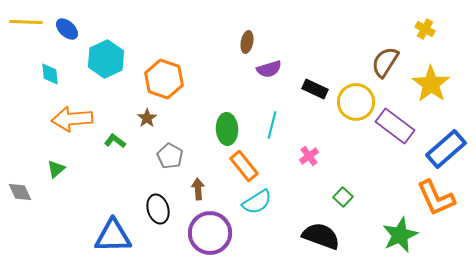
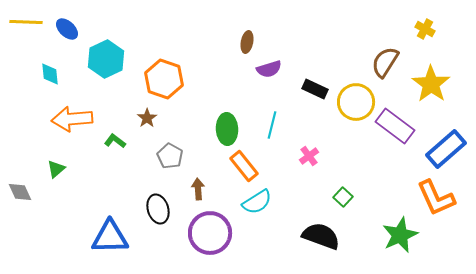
blue triangle: moved 3 px left, 1 px down
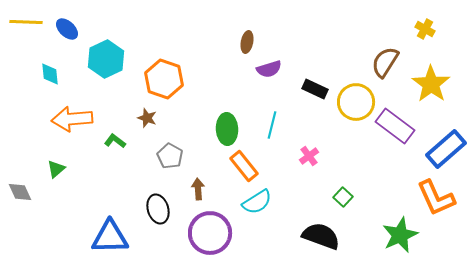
brown star: rotated 18 degrees counterclockwise
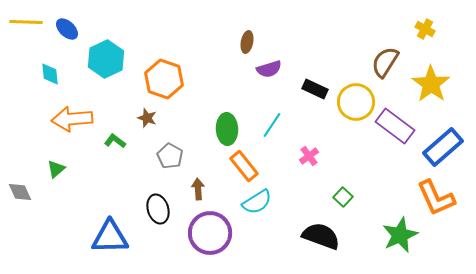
cyan line: rotated 20 degrees clockwise
blue rectangle: moved 3 px left, 2 px up
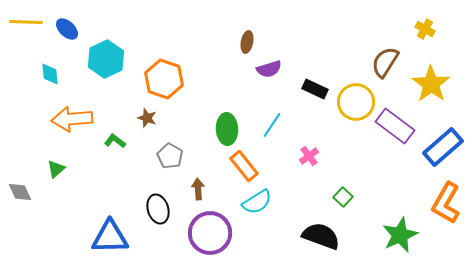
orange L-shape: moved 10 px right, 5 px down; rotated 54 degrees clockwise
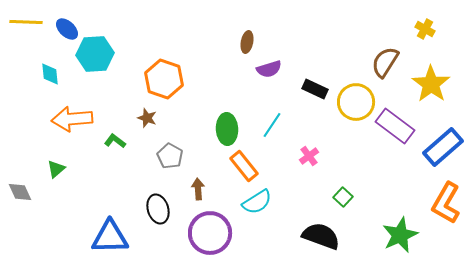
cyan hexagon: moved 11 px left, 5 px up; rotated 21 degrees clockwise
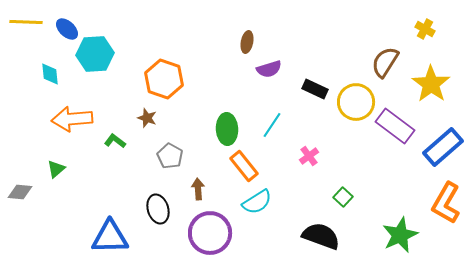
gray diamond: rotated 60 degrees counterclockwise
